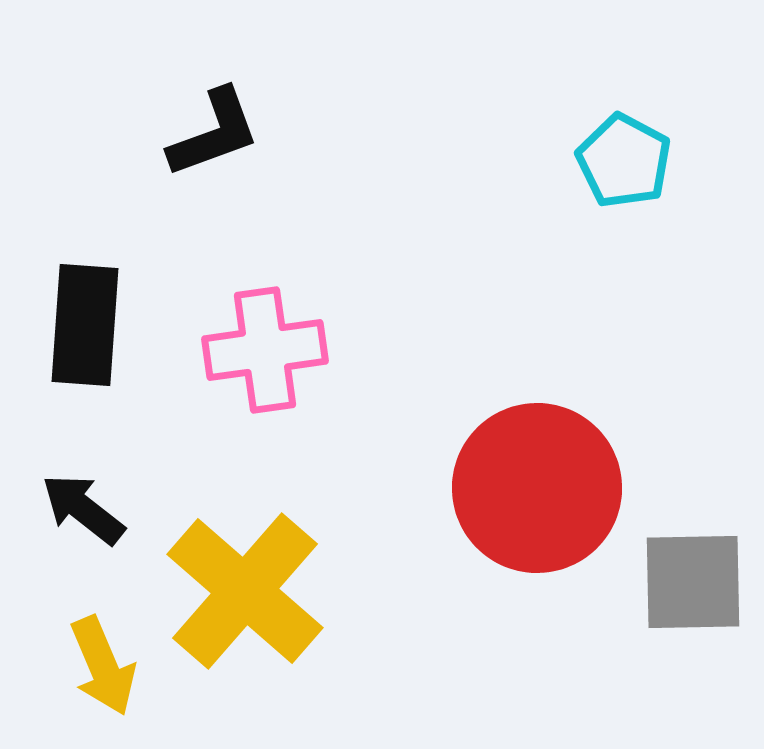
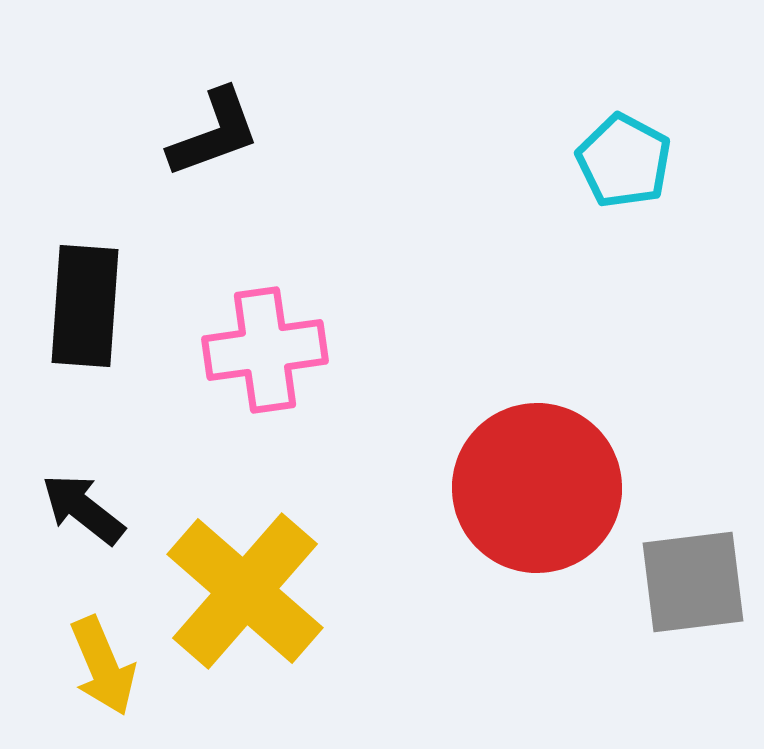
black rectangle: moved 19 px up
gray square: rotated 6 degrees counterclockwise
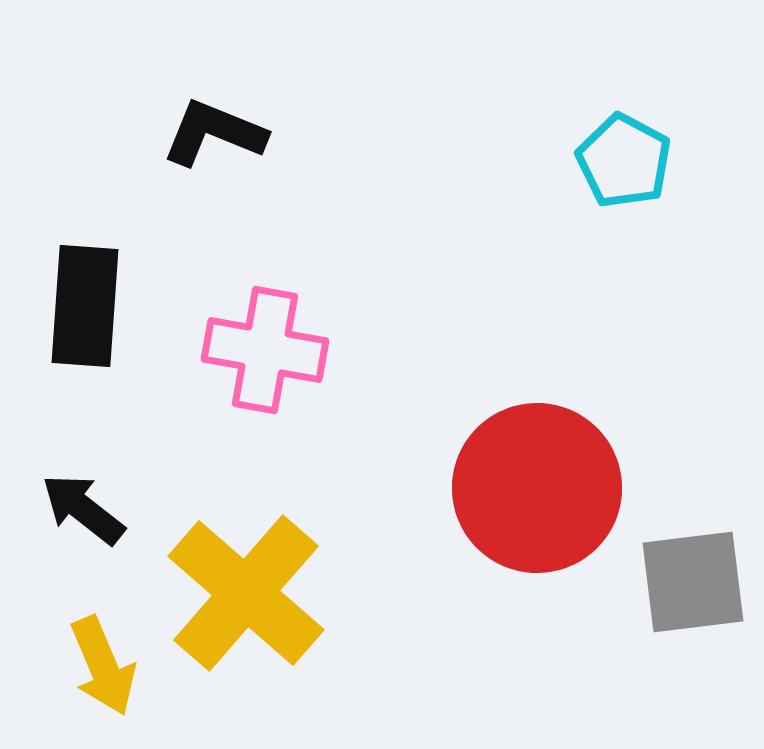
black L-shape: rotated 138 degrees counterclockwise
pink cross: rotated 18 degrees clockwise
yellow cross: moved 1 px right, 2 px down
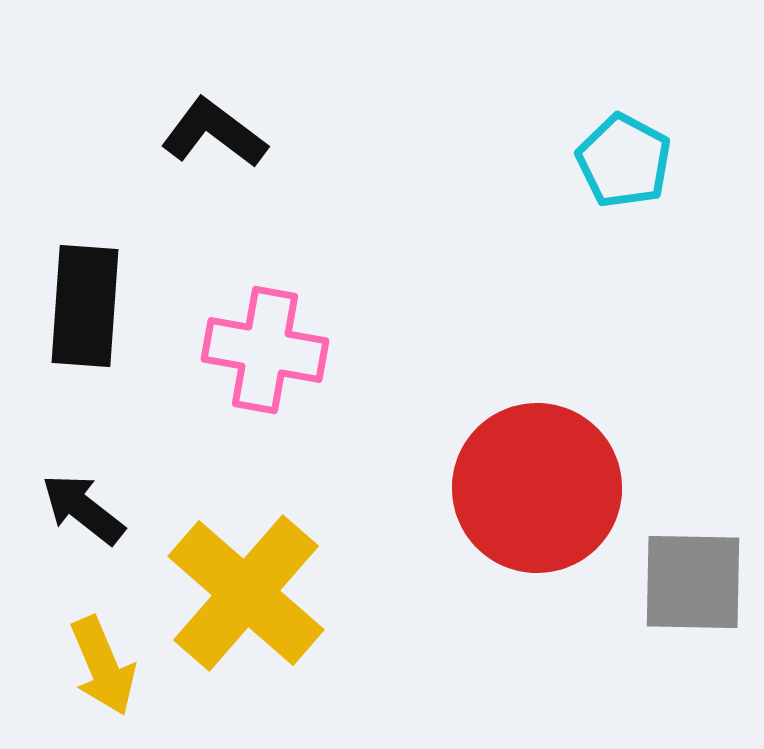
black L-shape: rotated 15 degrees clockwise
gray square: rotated 8 degrees clockwise
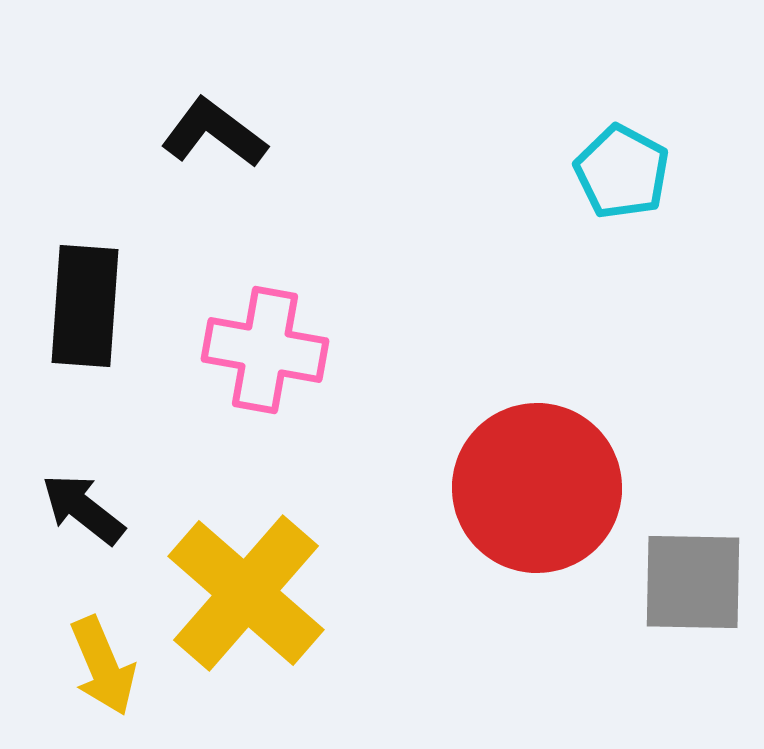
cyan pentagon: moved 2 px left, 11 px down
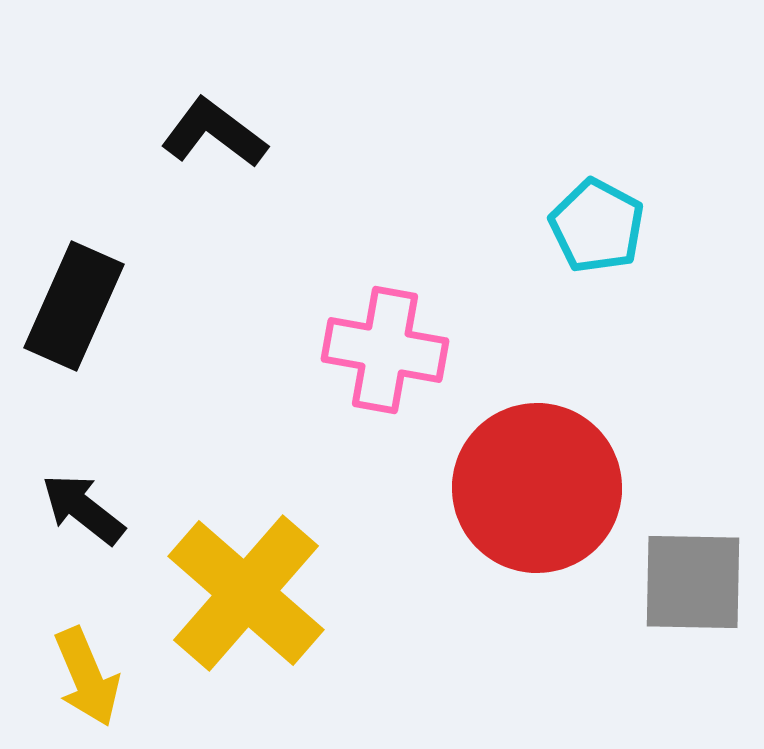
cyan pentagon: moved 25 px left, 54 px down
black rectangle: moved 11 px left; rotated 20 degrees clockwise
pink cross: moved 120 px right
yellow arrow: moved 16 px left, 11 px down
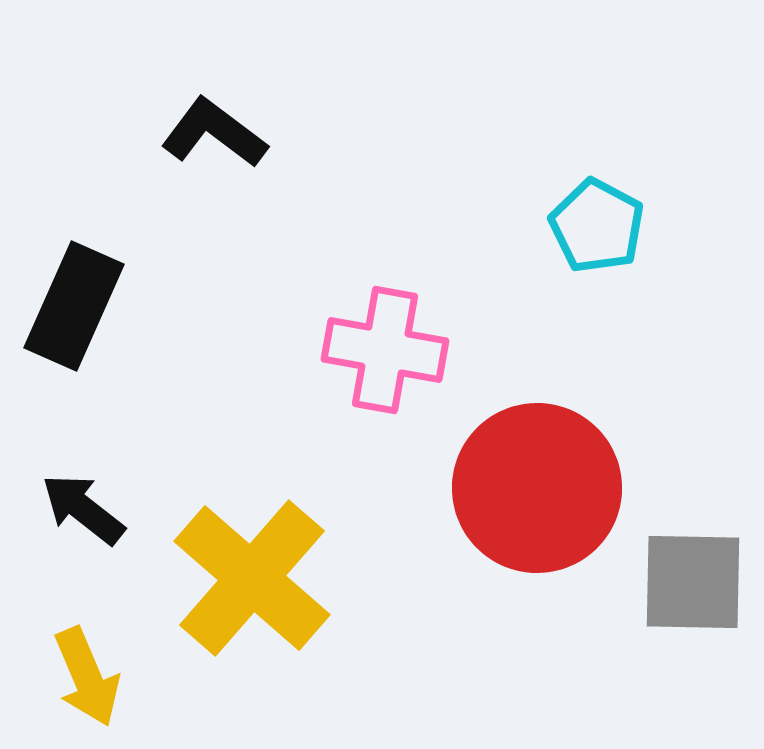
yellow cross: moved 6 px right, 15 px up
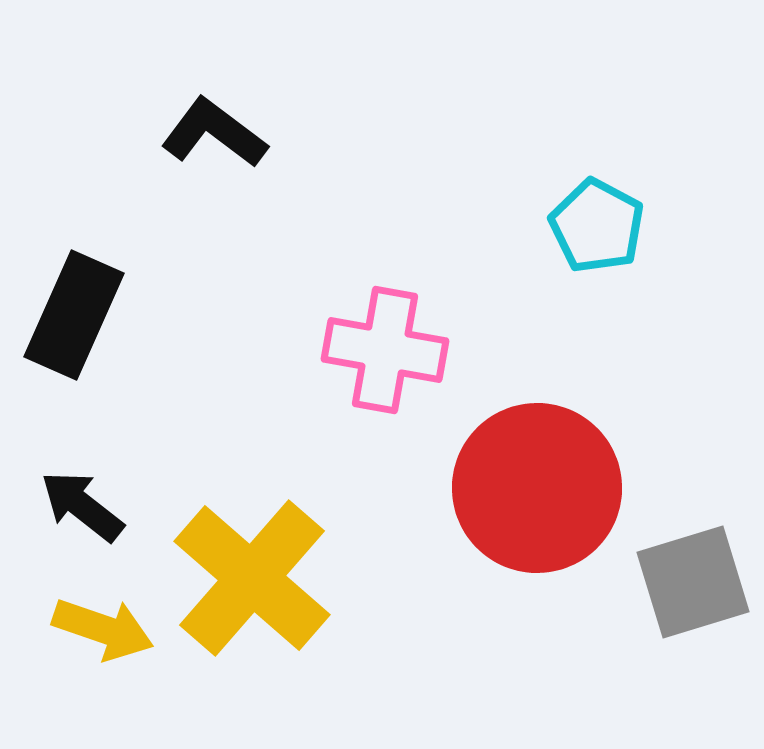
black rectangle: moved 9 px down
black arrow: moved 1 px left, 3 px up
gray square: rotated 18 degrees counterclockwise
yellow arrow: moved 16 px right, 48 px up; rotated 48 degrees counterclockwise
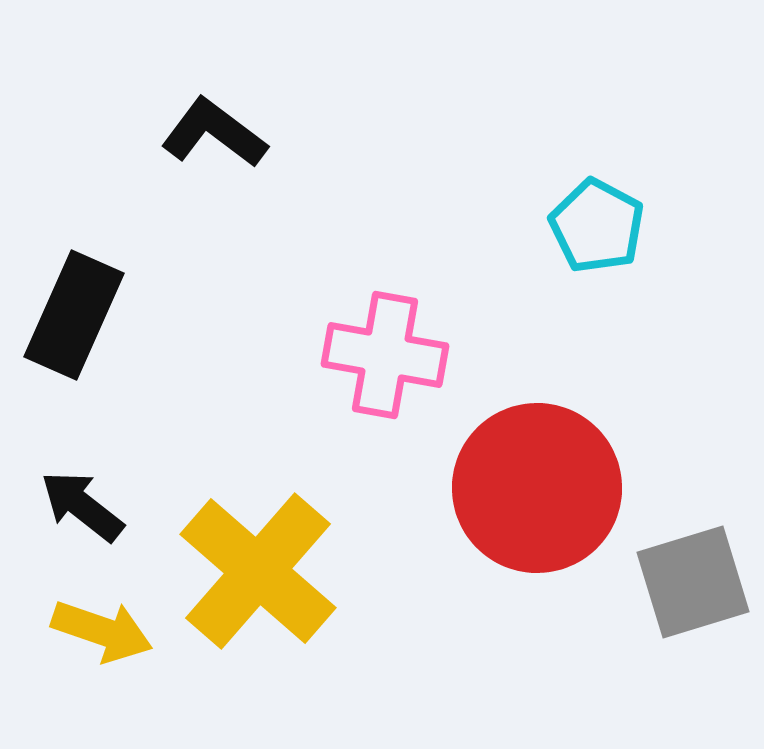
pink cross: moved 5 px down
yellow cross: moved 6 px right, 7 px up
yellow arrow: moved 1 px left, 2 px down
